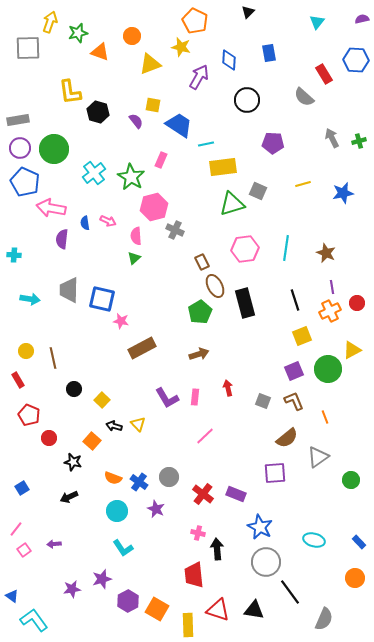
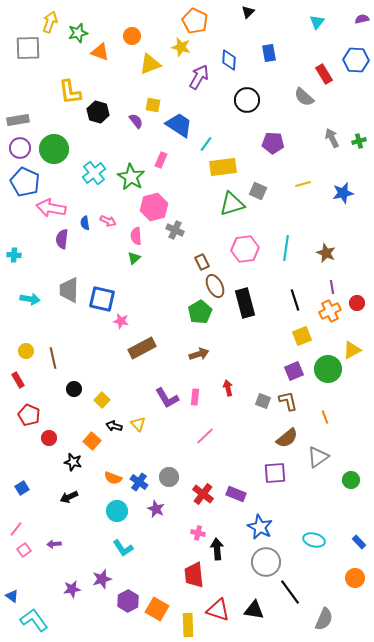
cyan line at (206, 144): rotated 42 degrees counterclockwise
brown L-shape at (294, 401): moved 6 px left; rotated 10 degrees clockwise
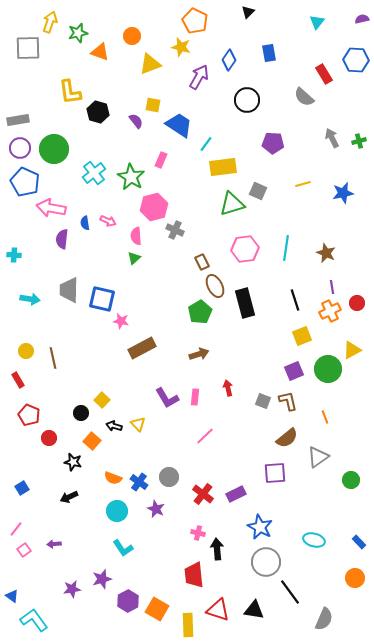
blue diamond at (229, 60): rotated 30 degrees clockwise
black circle at (74, 389): moved 7 px right, 24 px down
purple rectangle at (236, 494): rotated 48 degrees counterclockwise
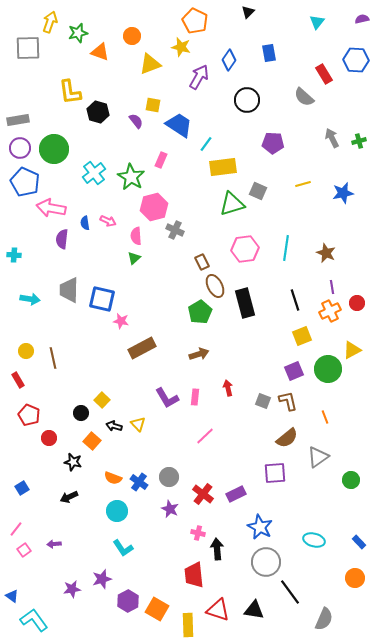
purple star at (156, 509): moved 14 px right
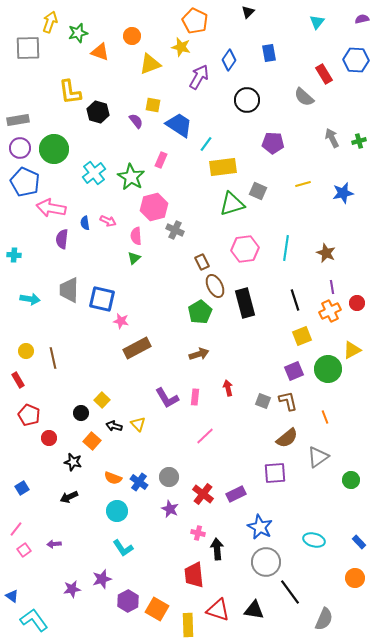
brown rectangle at (142, 348): moved 5 px left
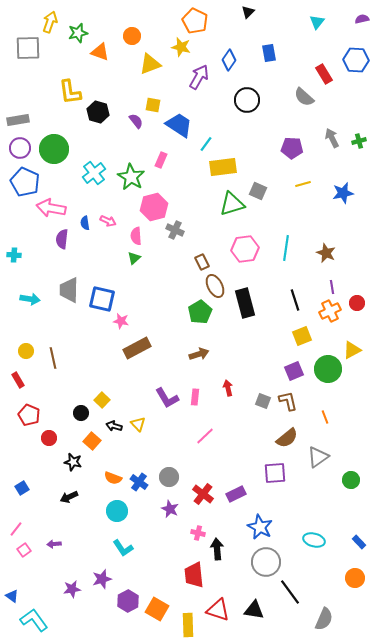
purple pentagon at (273, 143): moved 19 px right, 5 px down
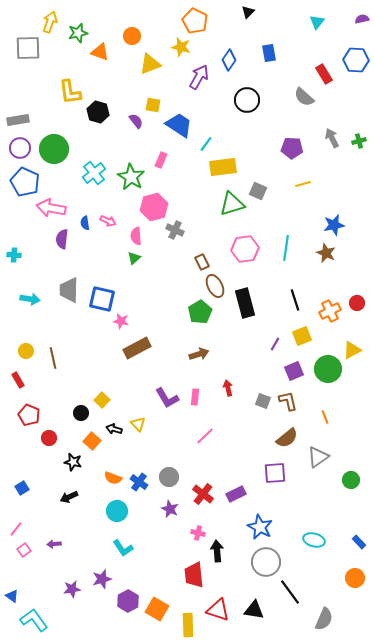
blue star at (343, 193): moved 9 px left, 32 px down
purple line at (332, 287): moved 57 px left, 57 px down; rotated 40 degrees clockwise
black arrow at (114, 426): moved 3 px down
black arrow at (217, 549): moved 2 px down
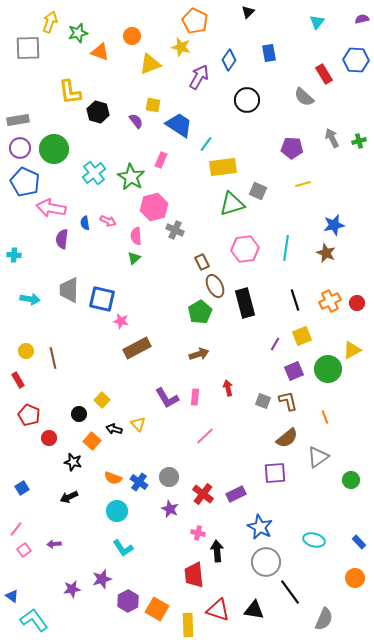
orange cross at (330, 311): moved 10 px up
black circle at (81, 413): moved 2 px left, 1 px down
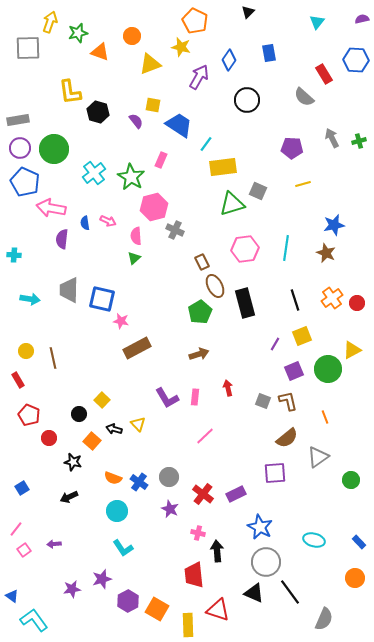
orange cross at (330, 301): moved 2 px right, 3 px up; rotated 10 degrees counterclockwise
black triangle at (254, 610): moved 17 px up; rotated 15 degrees clockwise
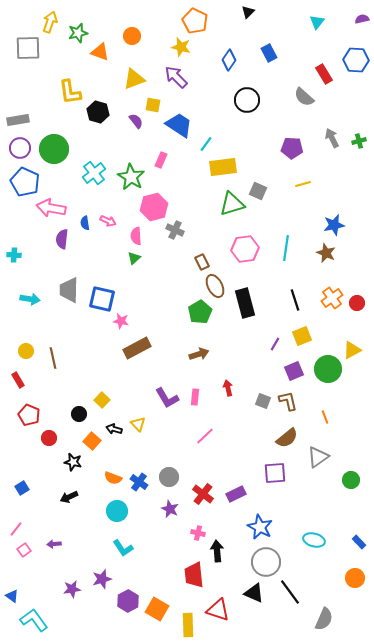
blue rectangle at (269, 53): rotated 18 degrees counterclockwise
yellow triangle at (150, 64): moved 16 px left, 15 px down
purple arrow at (199, 77): moved 23 px left; rotated 75 degrees counterclockwise
